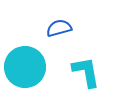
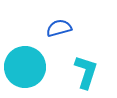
cyan L-shape: rotated 28 degrees clockwise
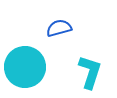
cyan L-shape: moved 4 px right
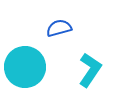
cyan L-shape: moved 2 px up; rotated 16 degrees clockwise
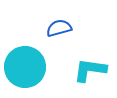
cyan L-shape: rotated 116 degrees counterclockwise
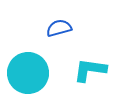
cyan circle: moved 3 px right, 6 px down
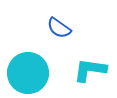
blue semicircle: rotated 130 degrees counterclockwise
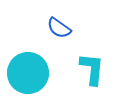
cyan L-shape: moved 2 px right, 1 px up; rotated 88 degrees clockwise
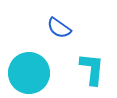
cyan circle: moved 1 px right
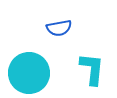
blue semicircle: rotated 45 degrees counterclockwise
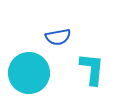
blue semicircle: moved 1 px left, 9 px down
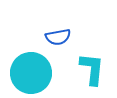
cyan circle: moved 2 px right
